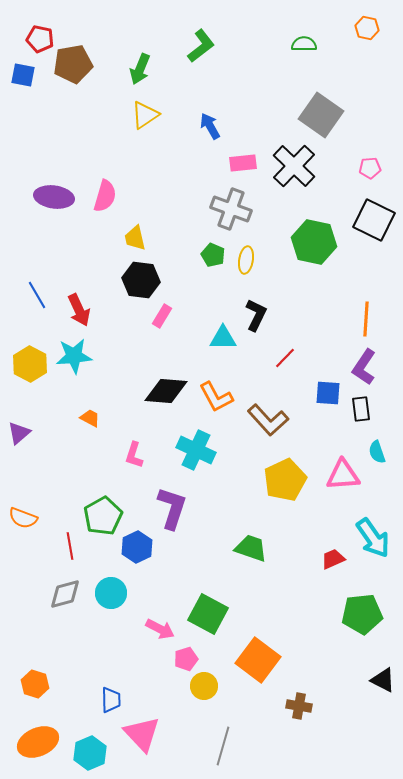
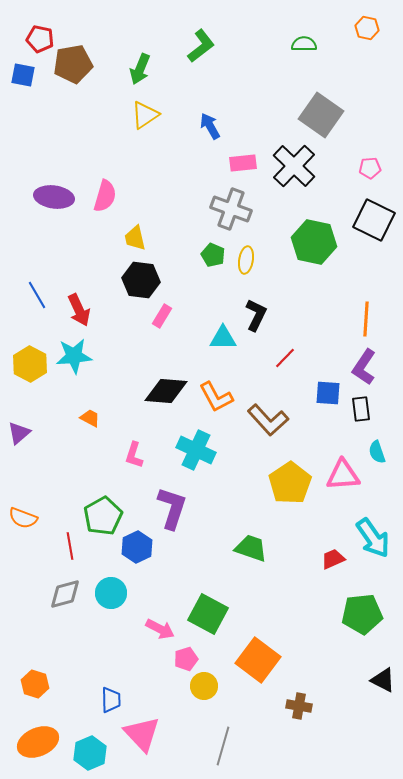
yellow pentagon at (285, 480): moved 5 px right, 3 px down; rotated 9 degrees counterclockwise
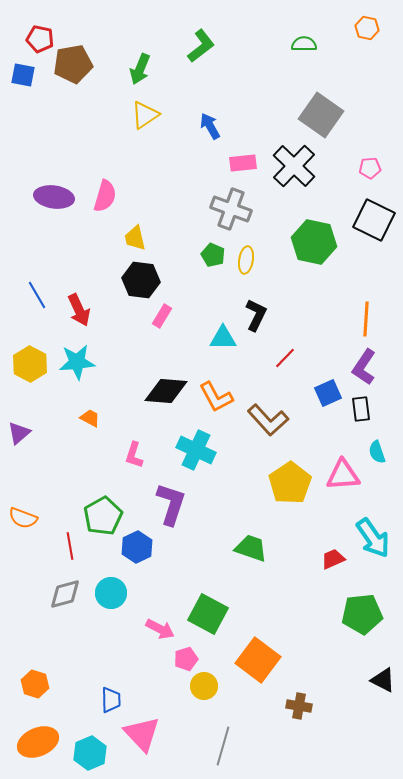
cyan star at (74, 356): moved 3 px right, 6 px down
blue square at (328, 393): rotated 28 degrees counterclockwise
purple L-shape at (172, 508): moved 1 px left, 4 px up
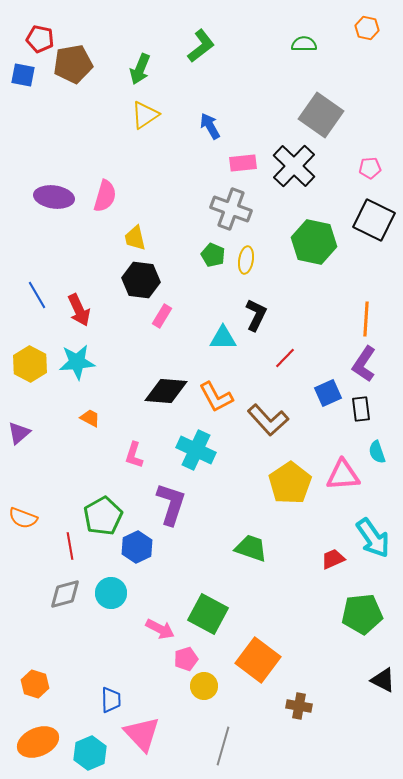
purple L-shape at (364, 367): moved 3 px up
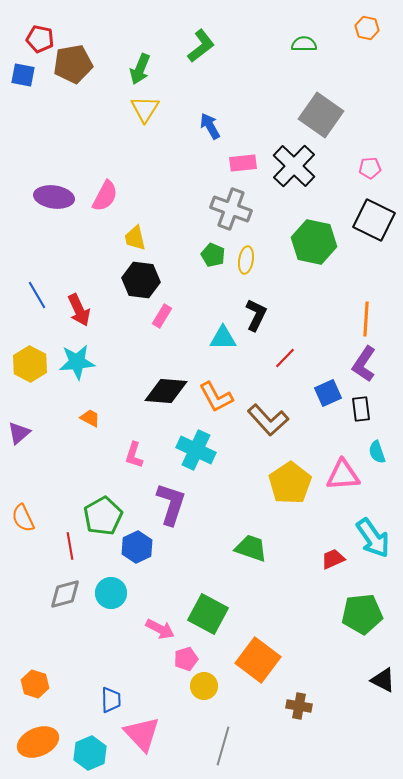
yellow triangle at (145, 115): moved 6 px up; rotated 24 degrees counterclockwise
pink semicircle at (105, 196): rotated 12 degrees clockwise
orange semicircle at (23, 518): rotated 44 degrees clockwise
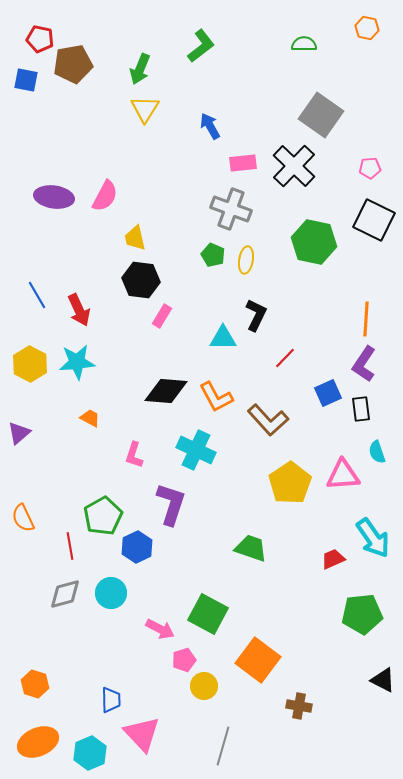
blue square at (23, 75): moved 3 px right, 5 px down
pink pentagon at (186, 659): moved 2 px left, 1 px down
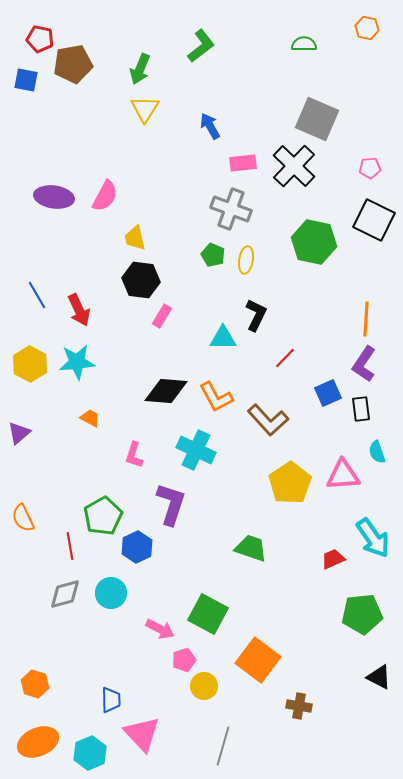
gray square at (321, 115): moved 4 px left, 4 px down; rotated 12 degrees counterclockwise
black triangle at (383, 680): moved 4 px left, 3 px up
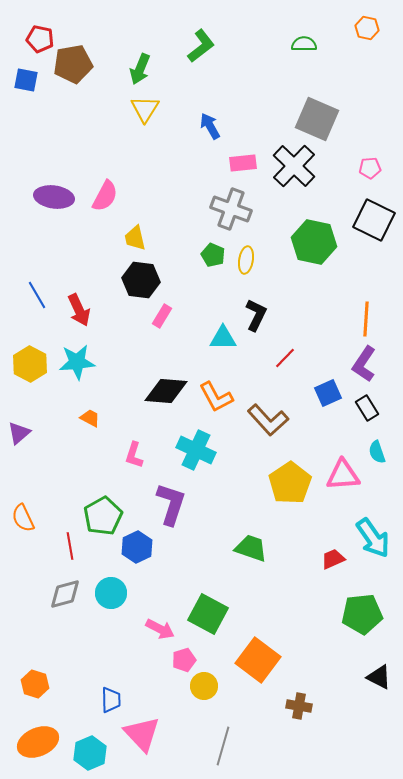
black rectangle at (361, 409): moved 6 px right, 1 px up; rotated 25 degrees counterclockwise
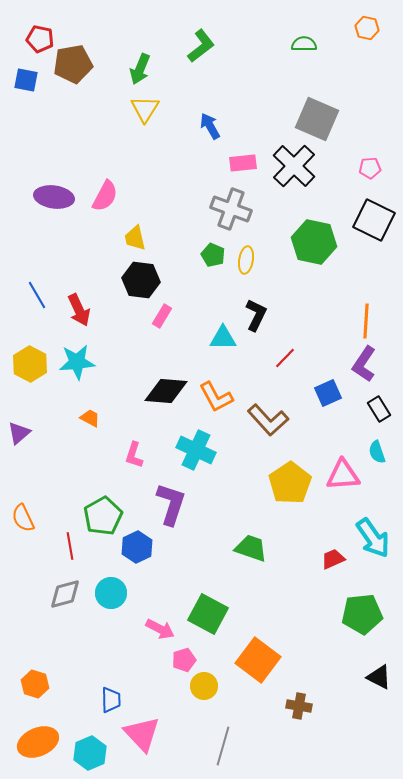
orange line at (366, 319): moved 2 px down
black rectangle at (367, 408): moved 12 px right, 1 px down
